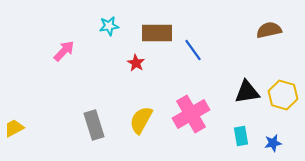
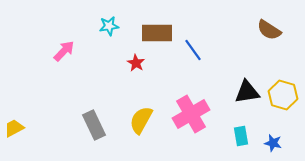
brown semicircle: rotated 135 degrees counterclockwise
gray rectangle: rotated 8 degrees counterclockwise
blue star: rotated 24 degrees clockwise
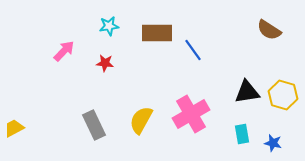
red star: moved 31 px left; rotated 24 degrees counterclockwise
cyan rectangle: moved 1 px right, 2 px up
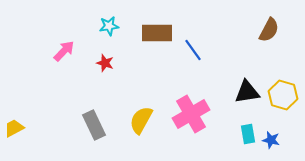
brown semicircle: rotated 95 degrees counterclockwise
red star: rotated 12 degrees clockwise
cyan rectangle: moved 6 px right
blue star: moved 2 px left, 3 px up
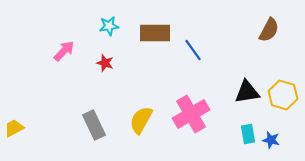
brown rectangle: moved 2 px left
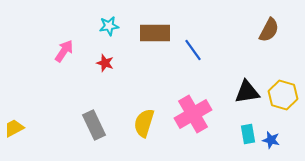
pink arrow: rotated 10 degrees counterclockwise
pink cross: moved 2 px right
yellow semicircle: moved 3 px right, 3 px down; rotated 12 degrees counterclockwise
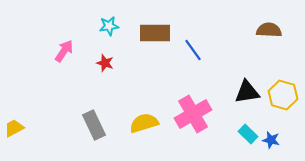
brown semicircle: rotated 115 degrees counterclockwise
yellow semicircle: rotated 56 degrees clockwise
cyan rectangle: rotated 36 degrees counterclockwise
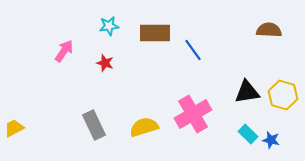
yellow semicircle: moved 4 px down
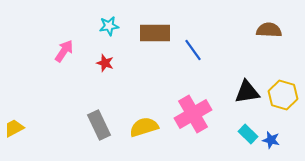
gray rectangle: moved 5 px right
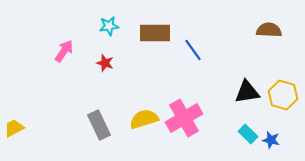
pink cross: moved 9 px left, 4 px down
yellow semicircle: moved 8 px up
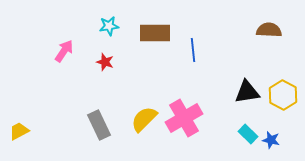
blue line: rotated 30 degrees clockwise
red star: moved 1 px up
yellow hexagon: rotated 12 degrees clockwise
yellow semicircle: rotated 28 degrees counterclockwise
yellow trapezoid: moved 5 px right, 3 px down
